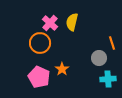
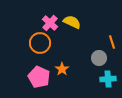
yellow semicircle: rotated 102 degrees clockwise
orange line: moved 1 px up
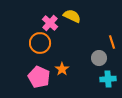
yellow semicircle: moved 6 px up
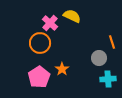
pink pentagon: rotated 15 degrees clockwise
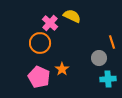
pink pentagon: rotated 15 degrees counterclockwise
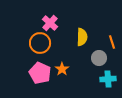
yellow semicircle: moved 10 px right, 21 px down; rotated 66 degrees clockwise
pink pentagon: moved 1 px right, 4 px up
